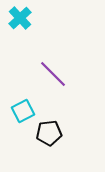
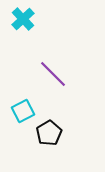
cyan cross: moved 3 px right, 1 px down
black pentagon: rotated 25 degrees counterclockwise
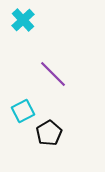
cyan cross: moved 1 px down
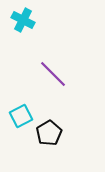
cyan cross: rotated 20 degrees counterclockwise
cyan square: moved 2 px left, 5 px down
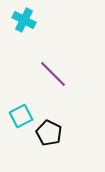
cyan cross: moved 1 px right
black pentagon: rotated 15 degrees counterclockwise
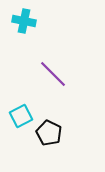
cyan cross: moved 1 px down; rotated 15 degrees counterclockwise
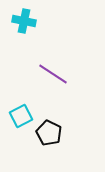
purple line: rotated 12 degrees counterclockwise
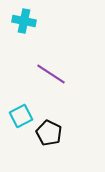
purple line: moved 2 px left
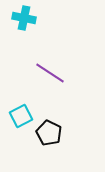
cyan cross: moved 3 px up
purple line: moved 1 px left, 1 px up
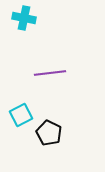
purple line: rotated 40 degrees counterclockwise
cyan square: moved 1 px up
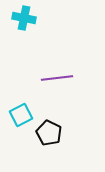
purple line: moved 7 px right, 5 px down
